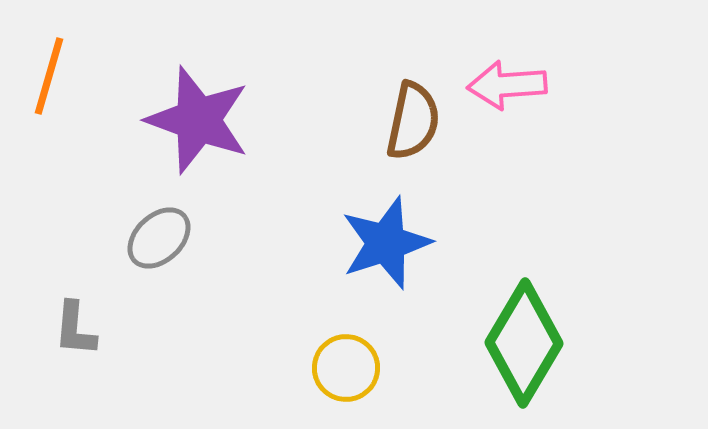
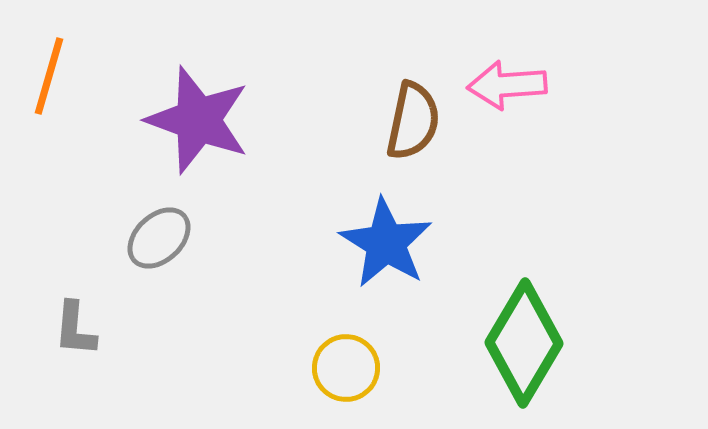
blue star: rotated 22 degrees counterclockwise
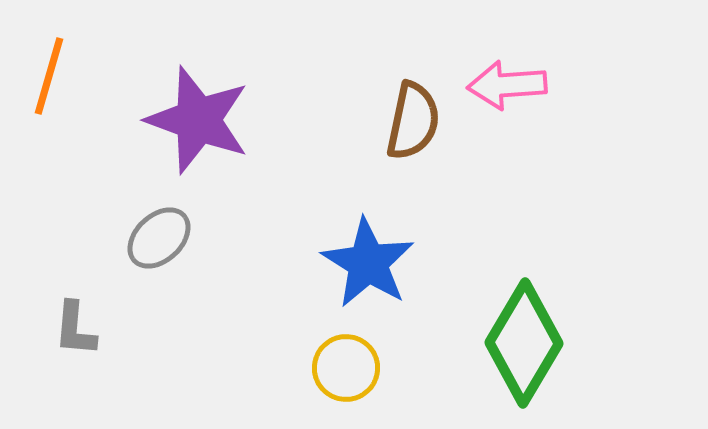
blue star: moved 18 px left, 20 px down
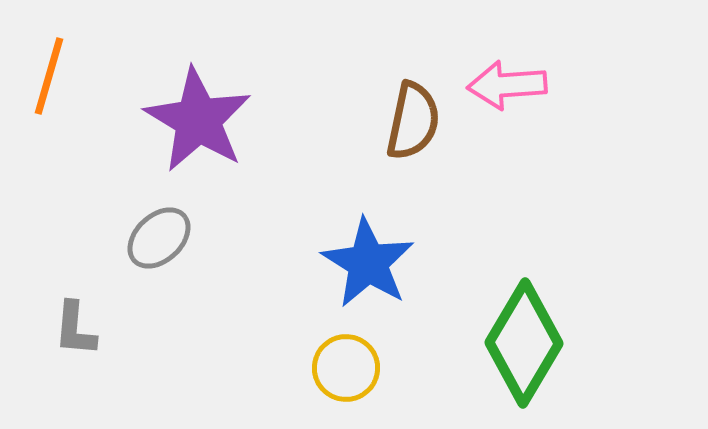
purple star: rotated 11 degrees clockwise
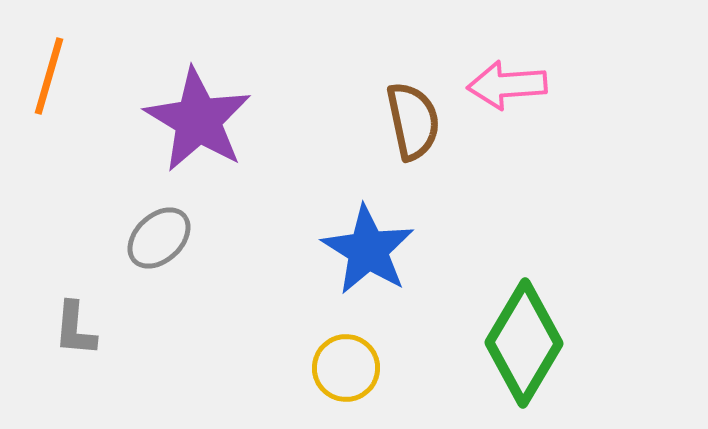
brown semicircle: rotated 24 degrees counterclockwise
blue star: moved 13 px up
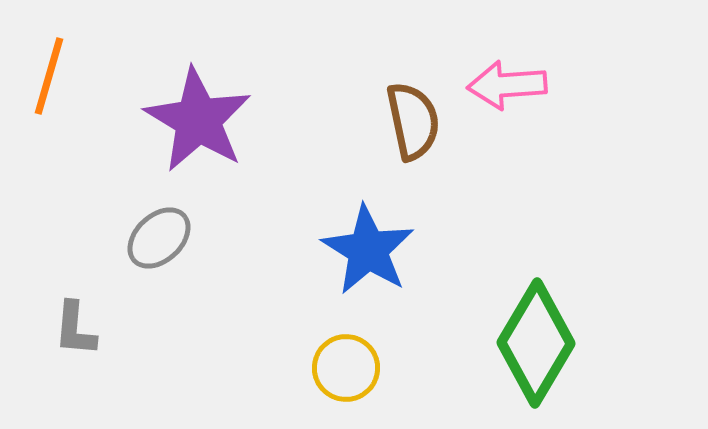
green diamond: moved 12 px right
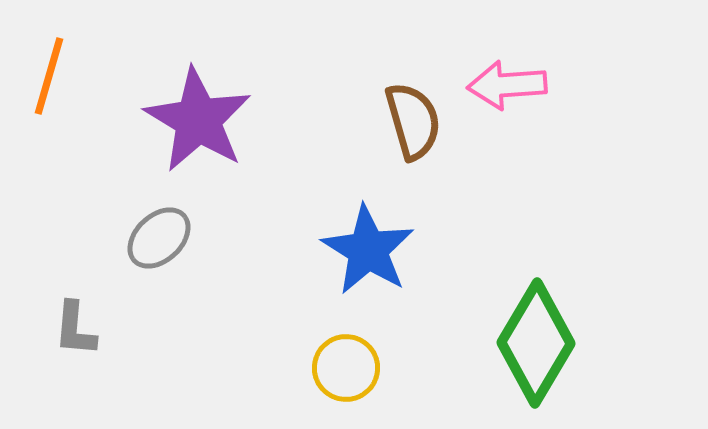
brown semicircle: rotated 4 degrees counterclockwise
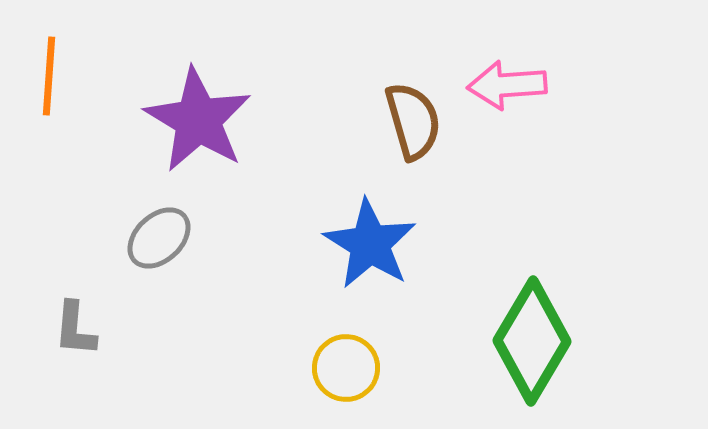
orange line: rotated 12 degrees counterclockwise
blue star: moved 2 px right, 6 px up
green diamond: moved 4 px left, 2 px up
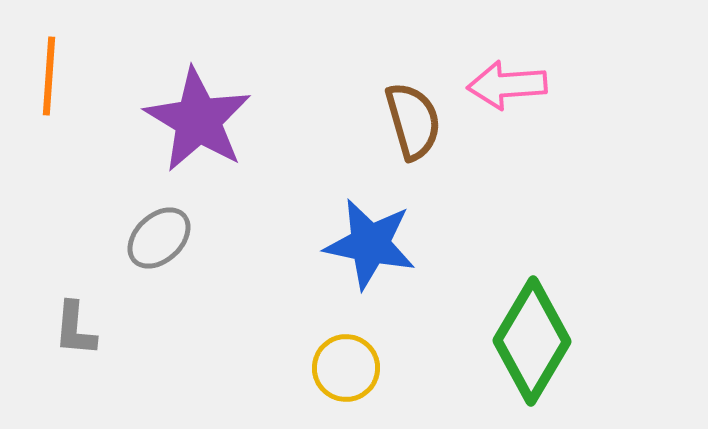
blue star: rotated 20 degrees counterclockwise
